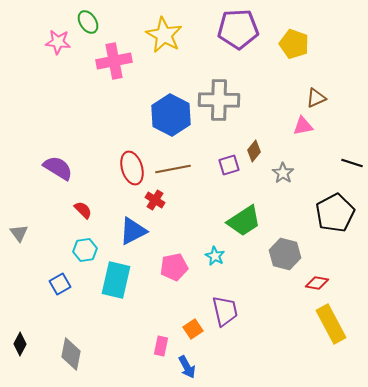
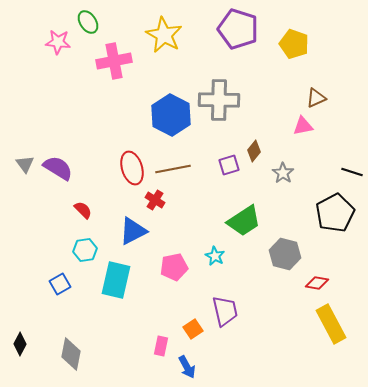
purple pentagon: rotated 21 degrees clockwise
black line: moved 9 px down
gray triangle: moved 6 px right, 69 px up
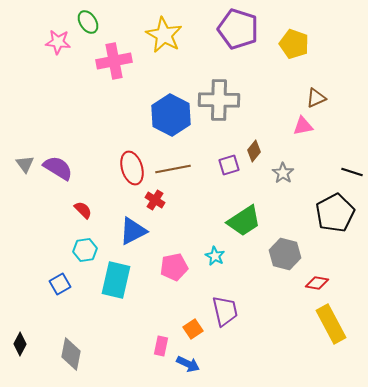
blue arrow: moved 1 px right, 3 px up; rotated 35 degrees counterclockwise
